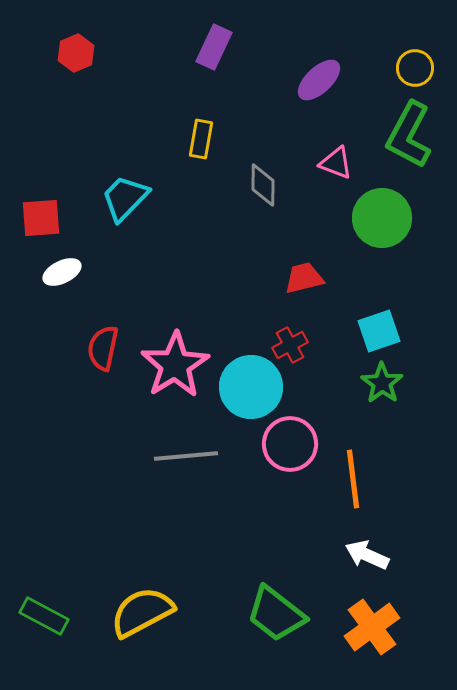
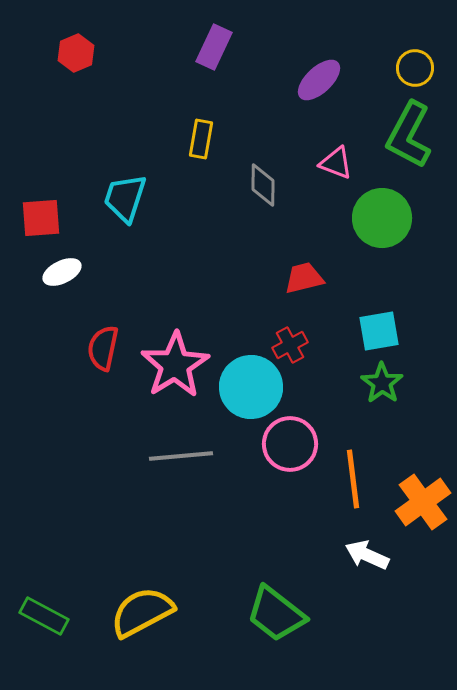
cyan trapezoid: rotated 26 degrees counterclockwise
cyan square: rotated 9 degrees clockwise
gray line: moved 5 px left
orange cross: moved 51 px right, 125 px up
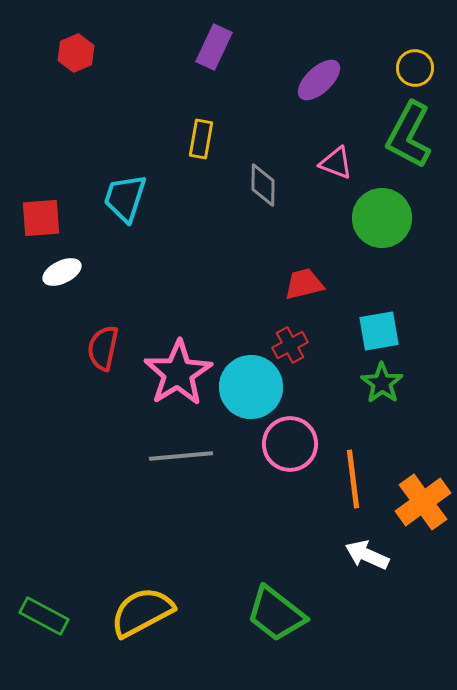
red trapezoid: moved 6 px down
pink star: moved 3 px right, 8 px down
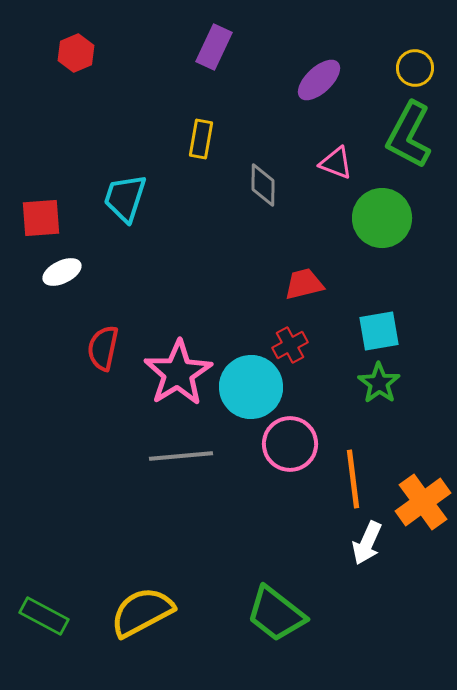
green star: moved 3 px left
white arrow: moved 12 px up; rotated 90 degrees counterclockwise
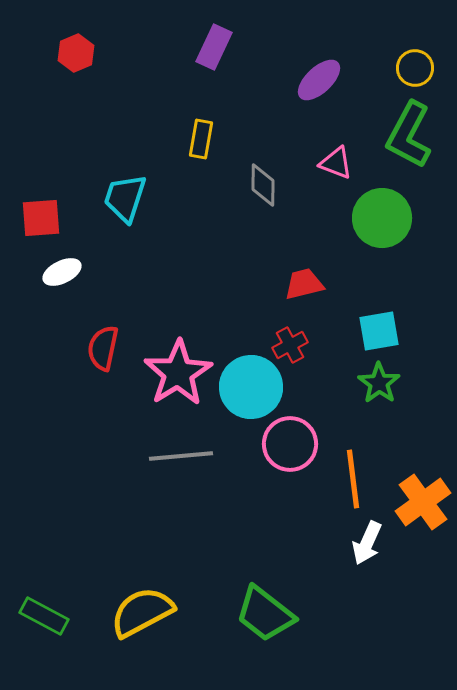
green trapezoid: moved 11 px left
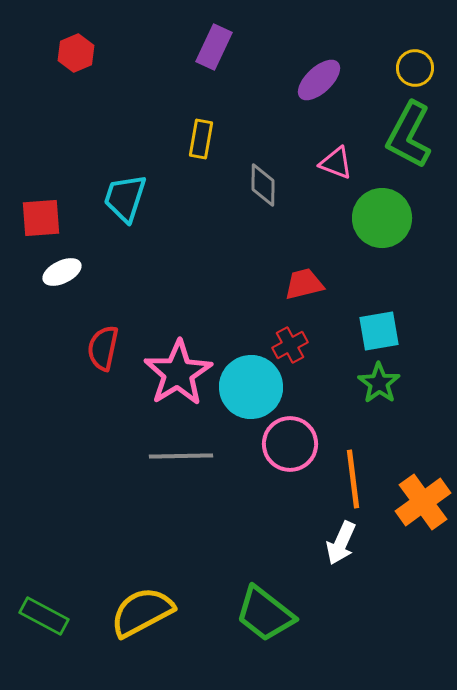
gray line: rotated 4 degrees clockwise
white arrow: moved 26 px left
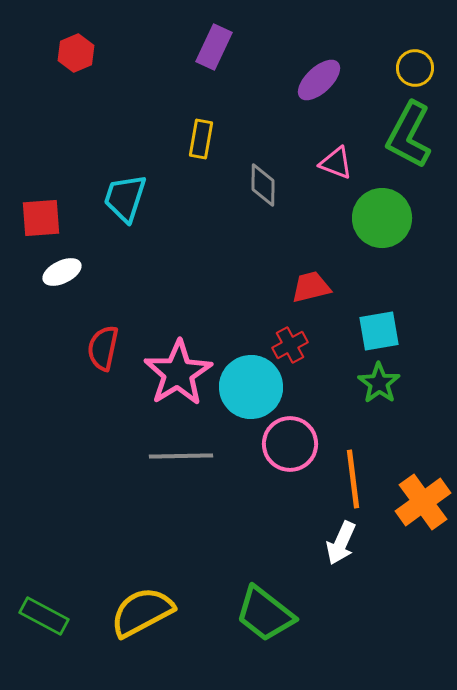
red trapezoid: moved 7 px right, 3 px down
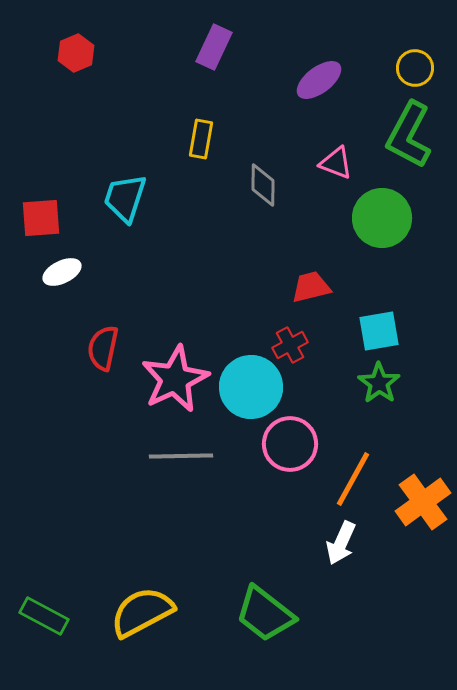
purple ellipse: rotated 6 degrees clockwise
pink star: moved 3 px left, 6 px down; rotated 6 degrees clockwise
orange line: rotated 36 degrees clockwise
